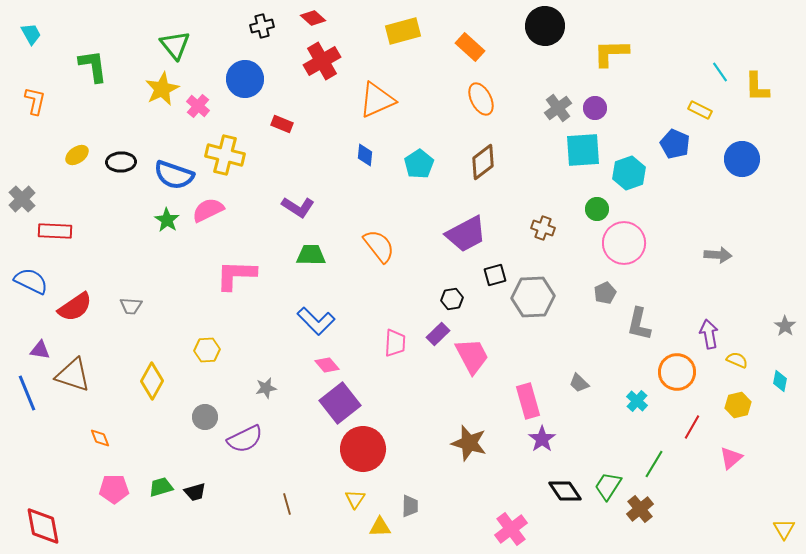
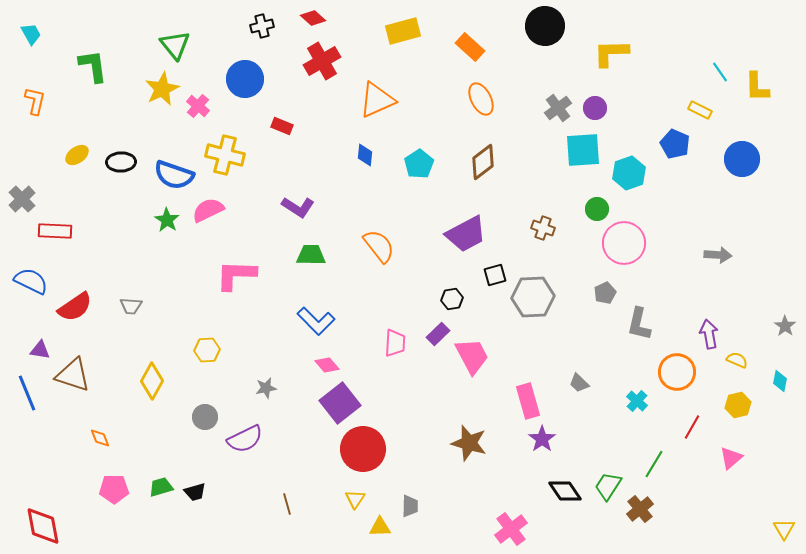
red rectangle at (282, 124): moved 2 px down
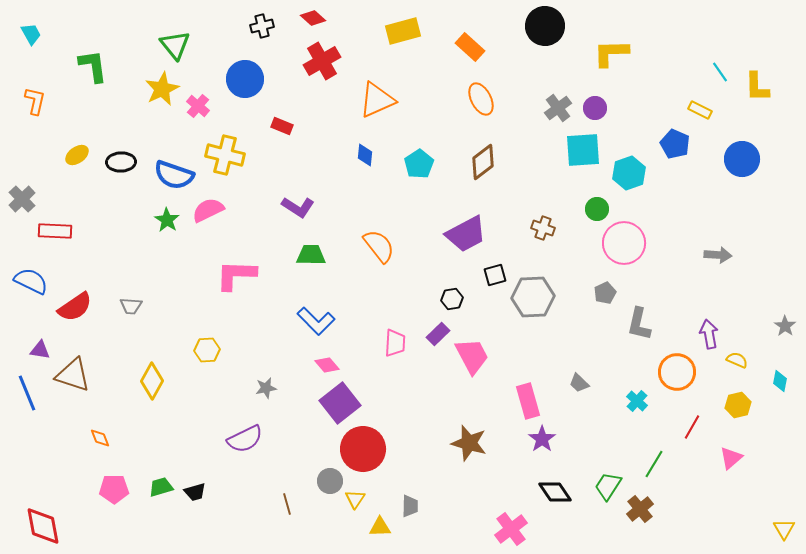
gray circle at (205, 417): moved 125 px right, 64 px down
black diamond at (565, 491): moved 10 px left, 1 px down
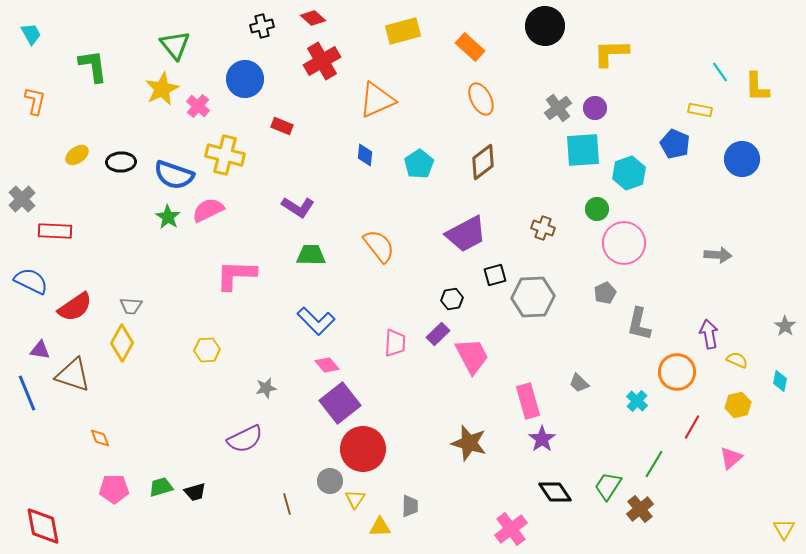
yellow rectangle at (700, 110): rotated 15 degrees counterclockwise
green star at (167, 220): moved 1 px right, 3 px up
yellow diamond at (152, 381): moved 30 px left, 38 px up
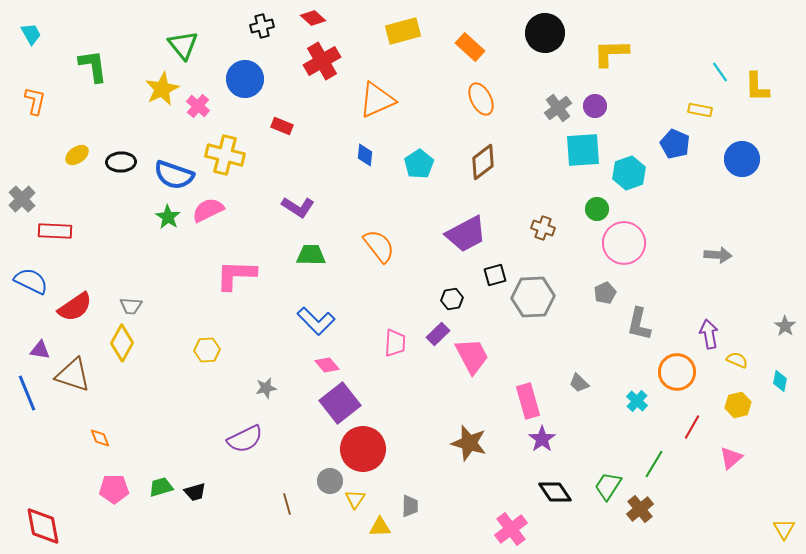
black circle at (545, 26): moved 7 px down
green triangle at (175, 45): moved 8 px right
purple circle at (595, 108): moved 2 px up
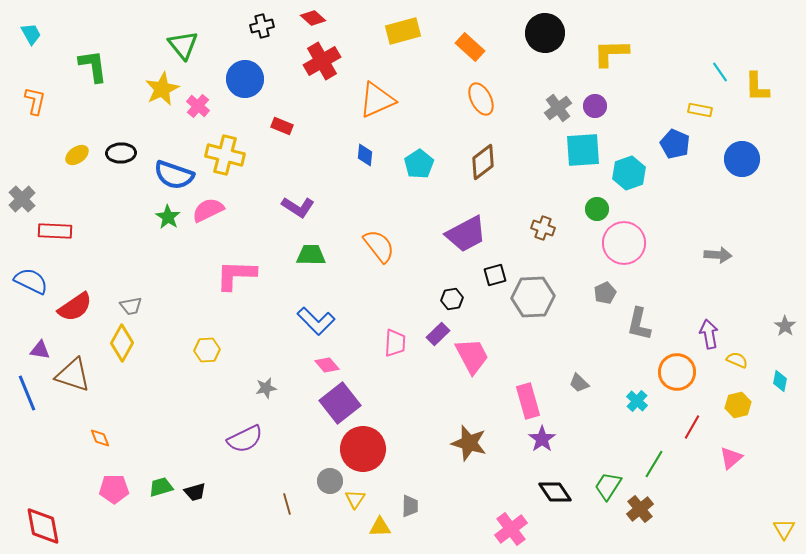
black ellipse at (121, 162): moved 9 px up
gray trapezoid at (131, 306): rotated 15 degrees counterclockwise
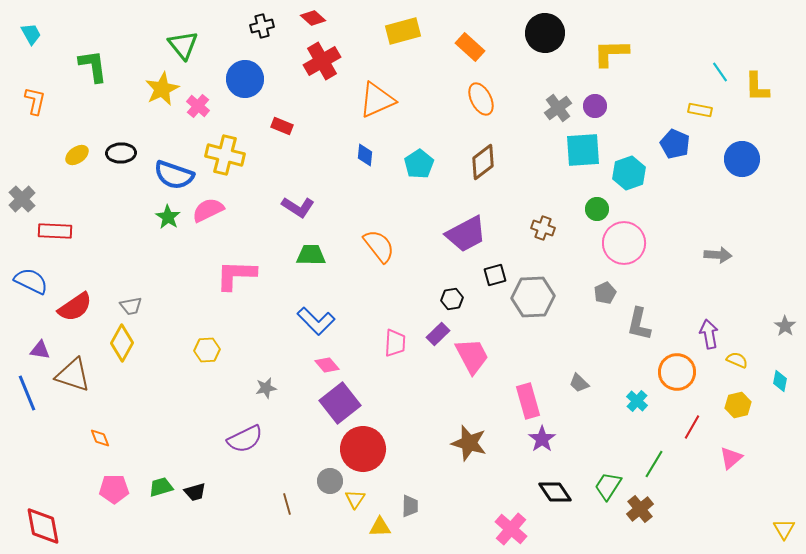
pink cross at (511, 529): rotated 12 degrees counterclockwise
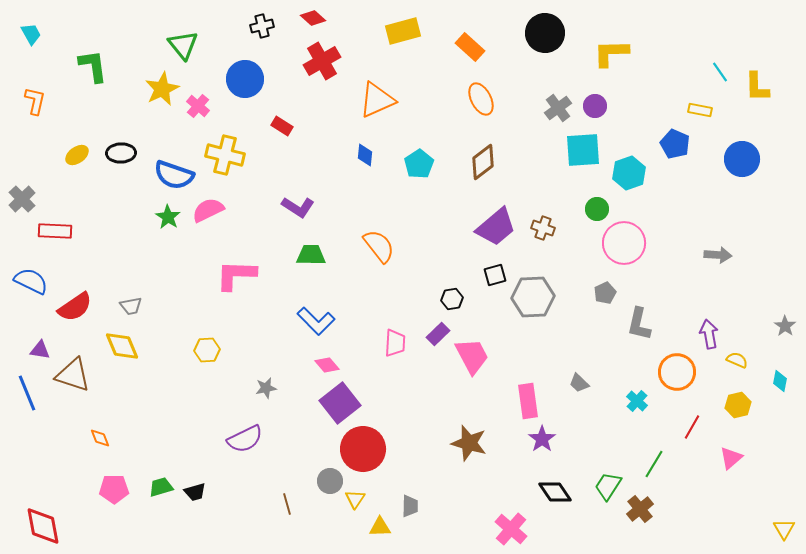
red rectangle at (282, 126): rotated 10 degrees clockwise
purple trapezoid at (466, 234): moved 30 px right, 7 px up; rotated 12 degrees counterclockwise
yellow diamond at (122, 343): moved 3 px down; rotated 51 degrees counterclockwise
pink rectangle at (528, 401): rotated 8 degrees clockwise
